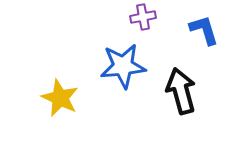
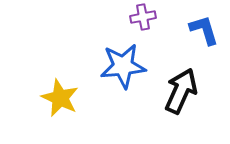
black arrow: rotated 39 degrees clockwise
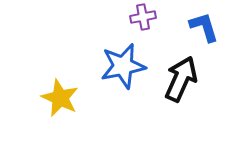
blue L-shape: moved 3 px up
blue star: rotated 6 degrees counterclockwise
black arrow: moved 12 px up
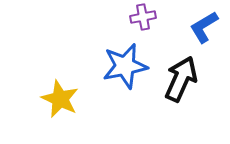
blue L-shape: rotated 104 degrees counterclockwise
blue star: moved 2 px right
yellow star: moved 1 px down
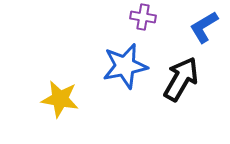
purple cross: rotated 20 degrees clockwise
black arrow: rotated 6 degrees clockwise
yellow star: rotated 15 degrees counterclockwise
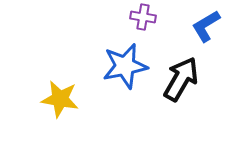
blue L-shape: moved 2 px right, 1 px up
